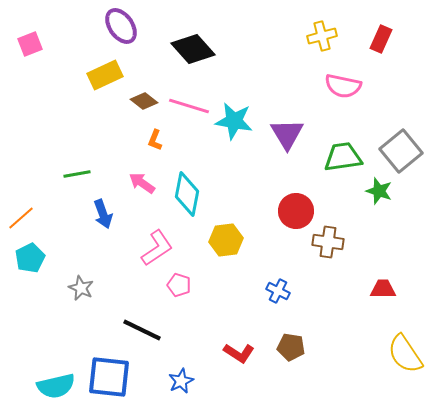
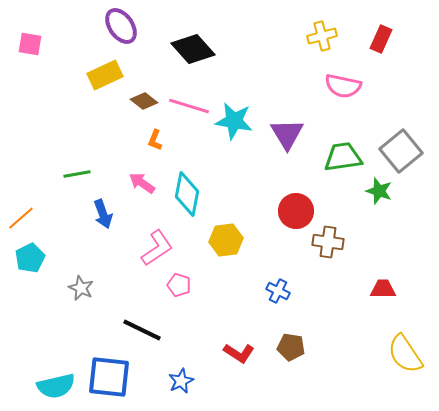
pink square: rotated 30 degrees clockwise
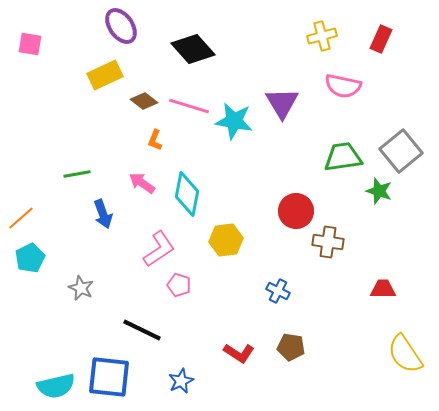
purple triangle: moved 5 px left, 31 px up
pink L-shape: moved 2 px right, 1 px down
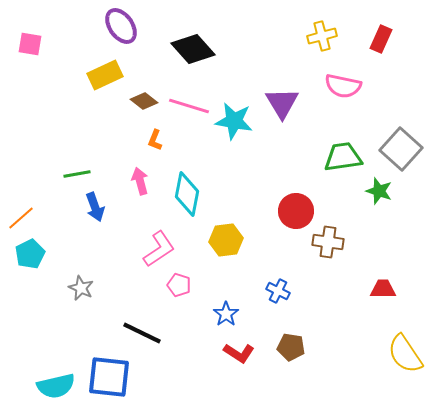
gray square: moved 2 px up; rotated 9 degrees counterclockwise
pink arrow: moved 2 px left, 2 px up; rotated 40 degrees clockwise
blue arrow: moved 8 px left, 7 px up
cyan pentagon: moved 4 px up
black line: moved 3 px down
blue star: moved 45 px right, 67 px up; rotated 10 degrees counterclockwise
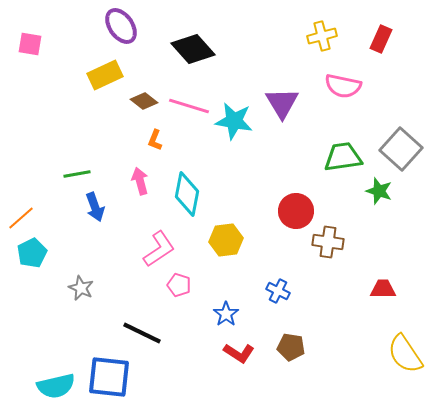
cyan pentagon: moved 2 px right, 1 px up
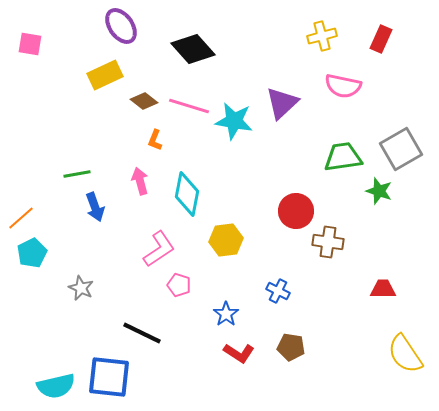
purple triangle: rotated 18 degrees clockwise
gray square: rotated 18 degrees clockwise
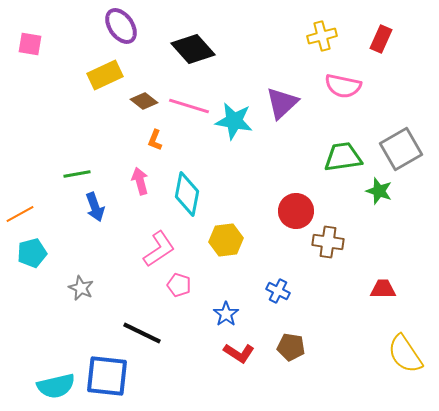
orange line: moved 1 px left, 4 px up; rotated 12 degrees clockwise
cyan pentagon: rotated 12 degrees clockwise
blue square: moved 2 px left, 1 px up
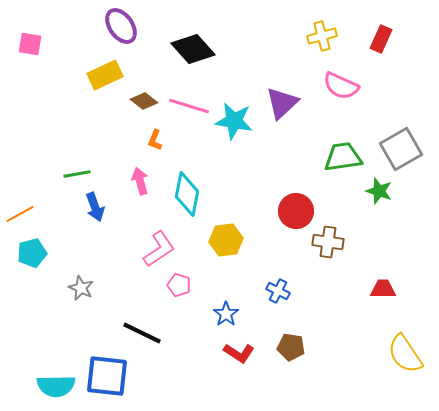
pink semicircle: moved 2 px left; rotated 12 degrees clockwise
cyan semicircle: rotated 12 degrees clockwise
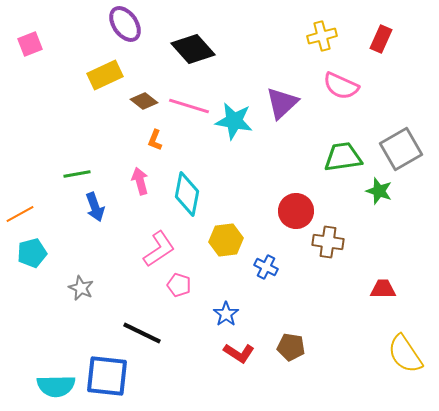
purple ellipse: moved 4 px right, 2 px up
pink square: rotated 30 degrees counterclockwise
blue cross: moved 12 px left, 24 px up
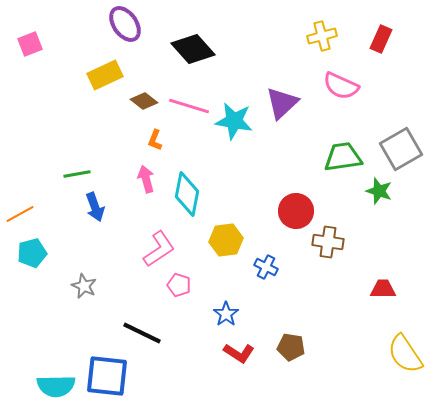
pink arrow: moved 6 px right, 2 px up
gray star: moved 3 px right, 2 px up
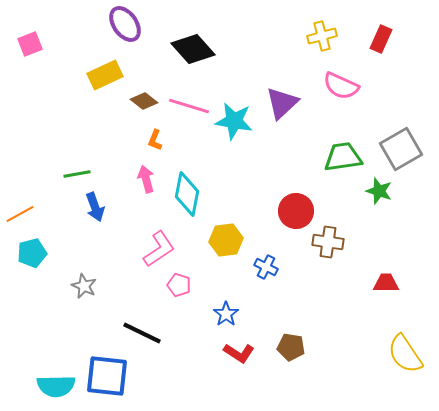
red trapezoid: moved 3 px right, 6 px up
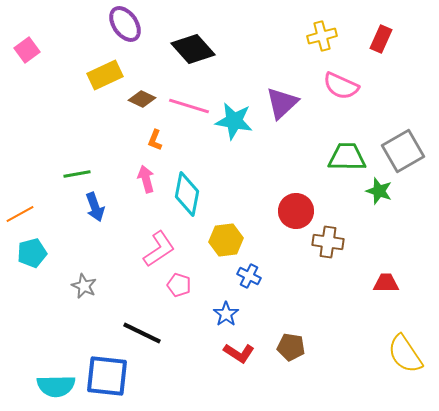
pink square: moved 3 px left, 6 px down; rotated 15 degrees counterclockwise
brown diamond: moved 2 px left, 2 px up; rotated 12 degrees counterclockwise
gray square: moved 2 px right, 2 px down
green trapezoid: moved 4 px right; rotated 9 degrees clockwise
blue cross: moved 17 px left, 9 px down
